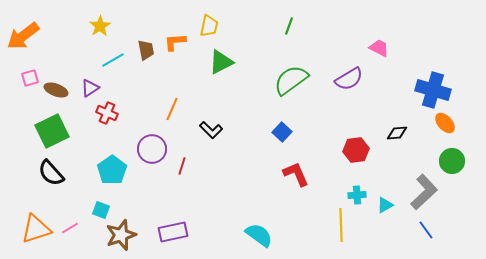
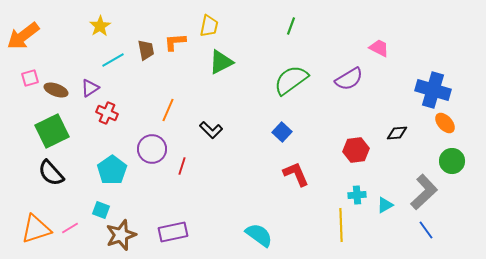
green line: moved 2 px right
orange line: moved 4 px left, 1 px down
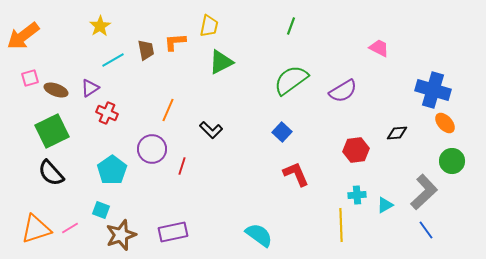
purple semicircle: moved 6 px left, 12 px down
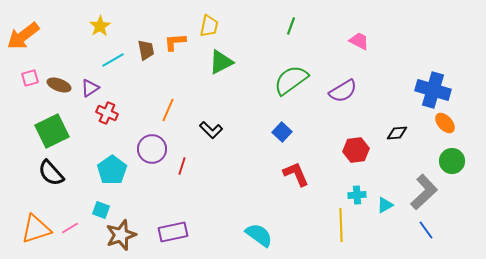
pink trapezoid: moved 20 px left, 7 px up
brown ellipse: moved 3 px right, 5 px up
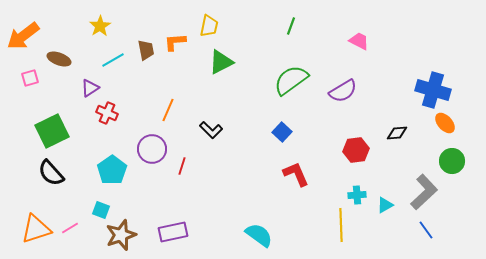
brown ellipse: moved 26 px up
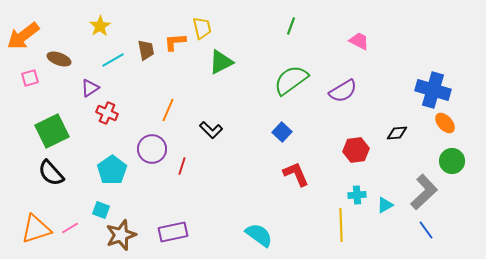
yellow trapezoid: moved 7 px left, 2 px down; rotated 25 degrees counterclockwise
